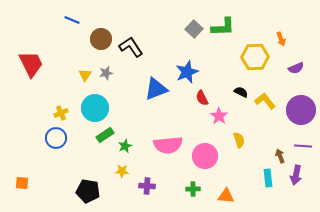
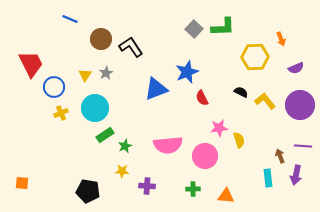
blue line: moved 2 px left, 1 px up
gray star: rotated 16 degrees counterclockwise
purple circle: moved 1 px left, 5 px up
pink star: moved 12 px down; rotated 30 degrees clockwise
blue circle: moved 2 px left, 51 px up
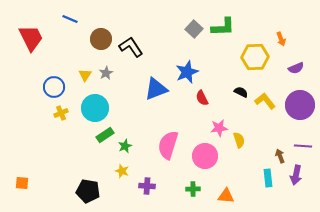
red trapezoid: moved 26 px up
pink semicircle: rotated 112 degrees clockwise
yellow star: rotated 16 degrees clockwise
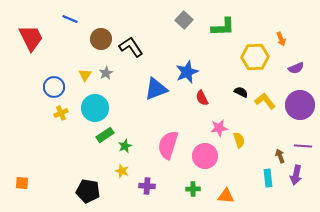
gray square: moved 10 px left, 9 px up
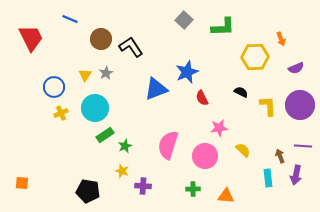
yellow L-shape: moved 3 px right, 5 px down; rotated 35 degrees clockwise
yellow semicircle: moved 4 px right, 10 px down; rotated 28 degrees counterclockwise
purple cross: moved 4 px left
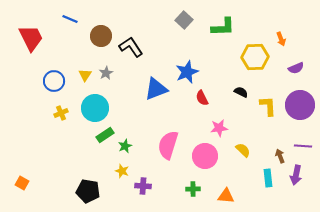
brown circle: moved 3 px up
blue circle: moved 6 px up
orange square: rotated 24 degrees clockwise
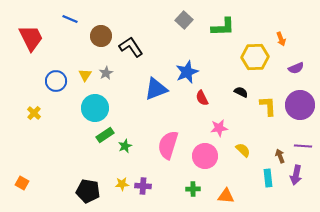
blue circle: moved 2 px right
yellow cross: moved 27 px left; rotated 24 degrees counterclockwise
yellow star: moved 13 px down; rotated 24 degrees counterclockwise
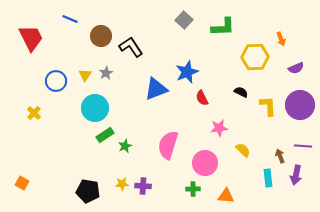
pink circle: moved 7 px down
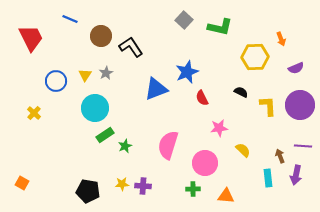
green L-shape: moved 3 px left; rotated 15 degrees clockwise
